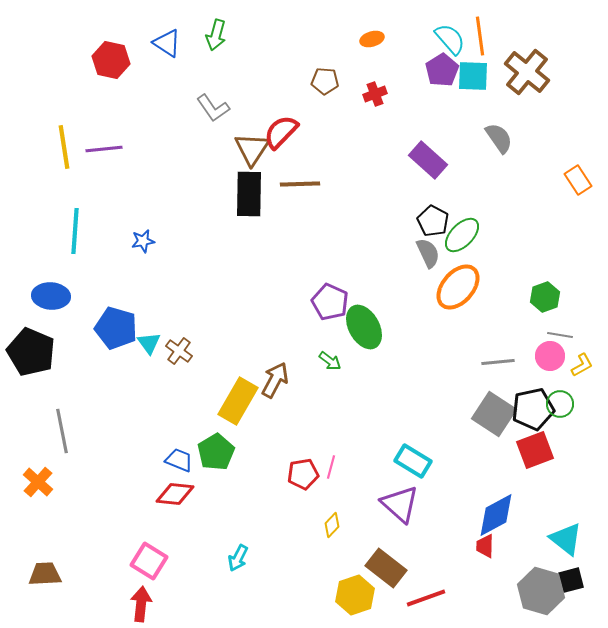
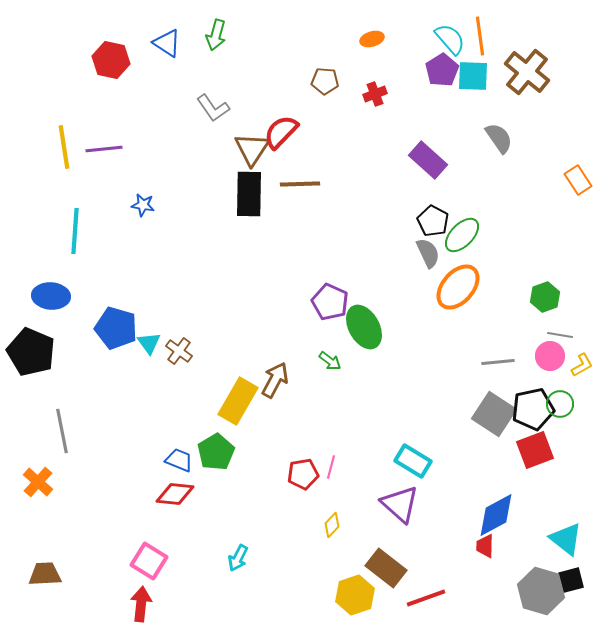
blue star at (143, 241): moved 36 px up; rotated 20 degrees clockwise
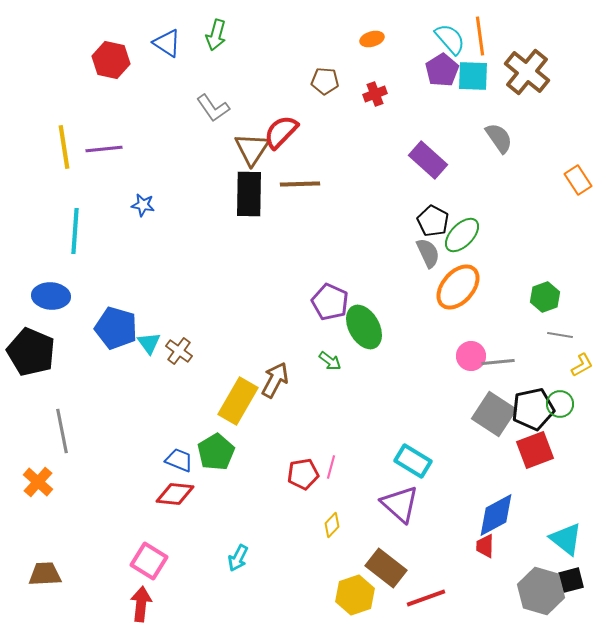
pink circle at (550, 356): moved 79 px left
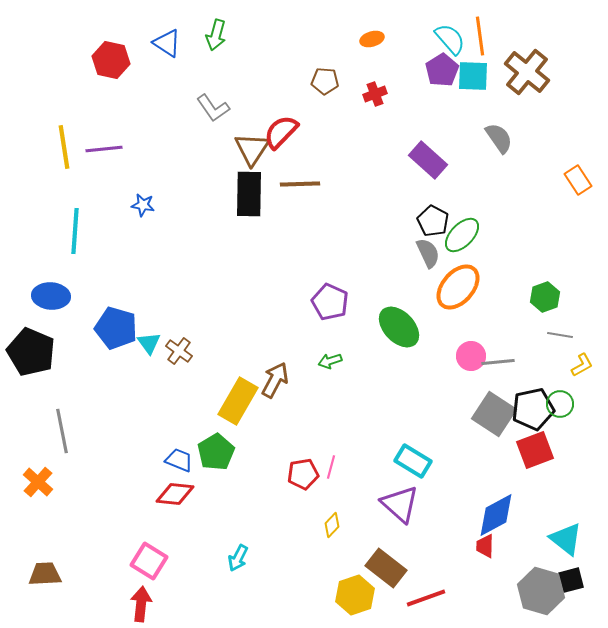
green ellipse at (364, 327): moved 35 px right; rotated 15 degrees counterclockwise
green arrow at (330, 361): rotated 125 degrees clockwise
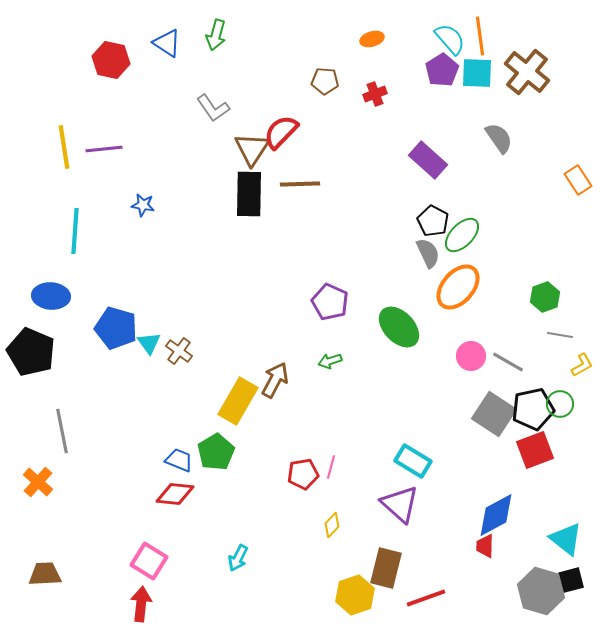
cyan square at (473, 76): moved 4 px right, 3 px up
gray line at (498, 362): moved 10 px right; rotated 36 degrees clockwise
brown rectangle at (386, 568): rotated 66 degrees clockwise
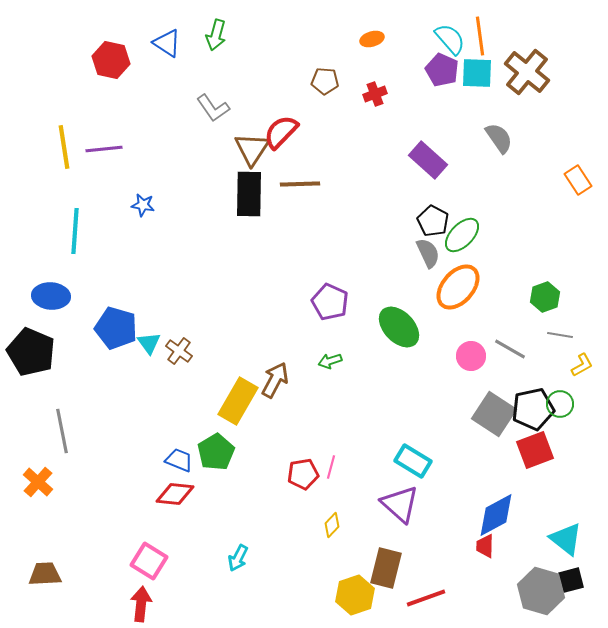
purple pentagon at (442, 70): rotated 16 degrees counterclockwise
gray line at (508, 362): moved 2 px right, 13 px up
